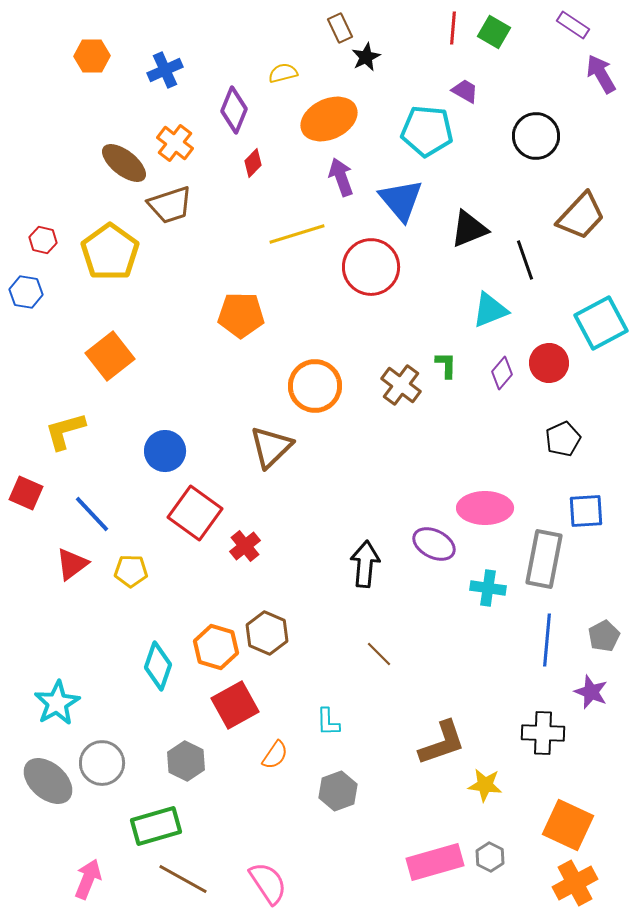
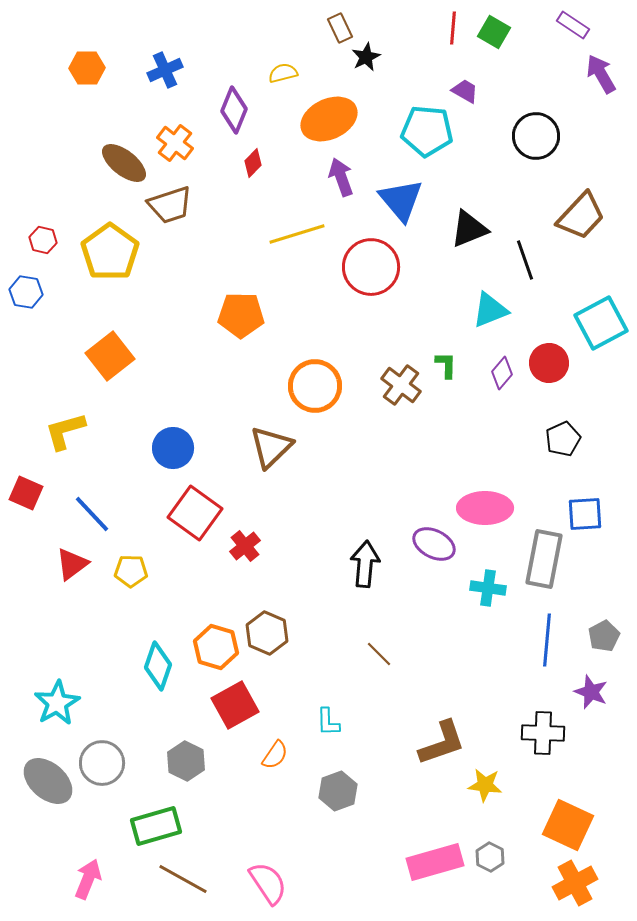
orange hexagon at (92, 56): moved 5 px left, 12 px down
blue circle at (165, 451): moved 8 px right, 3 px up
blue square at (586, 511): moved 1 px left, 3 px down
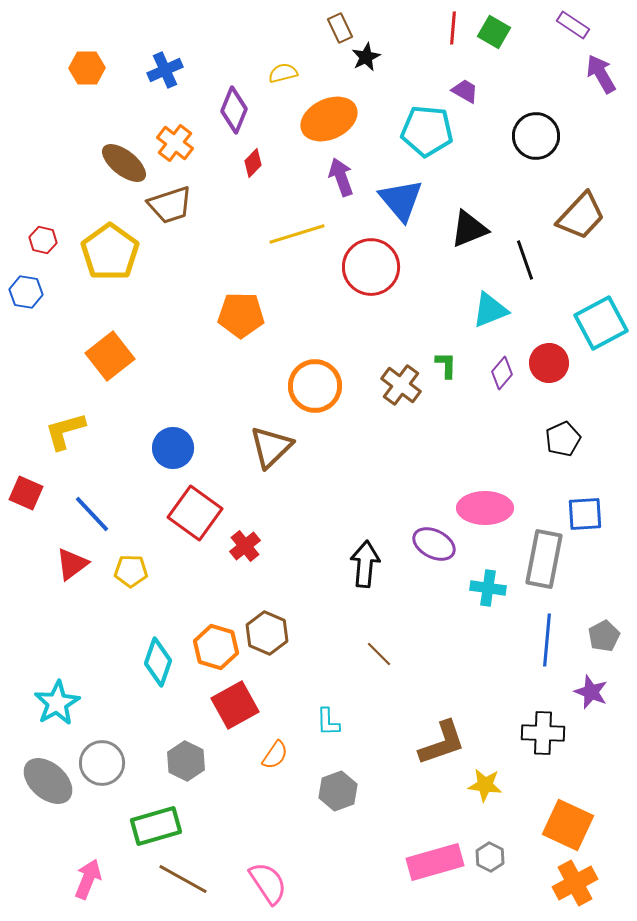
cyan diamond at (158, 666): moved 4 px up
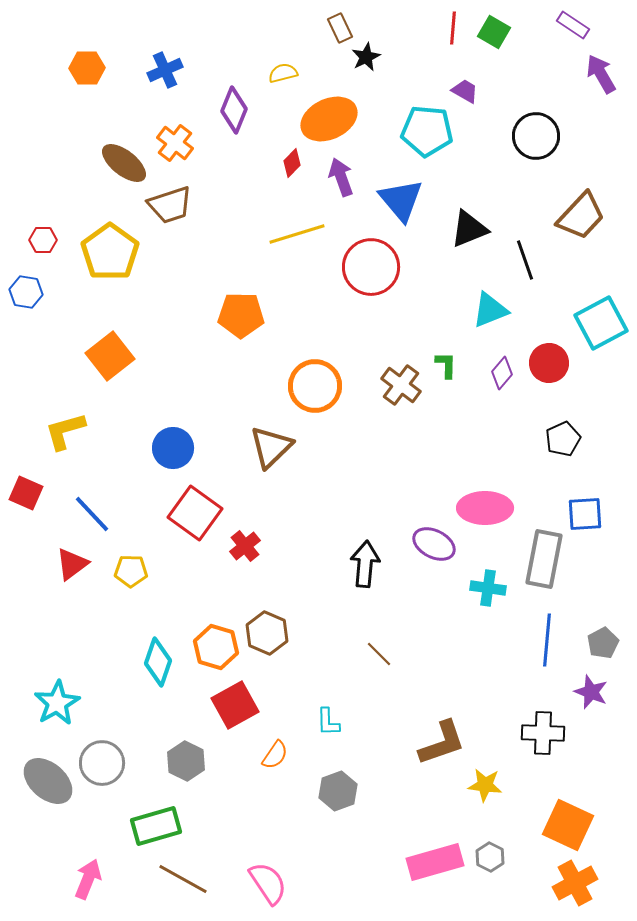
red diamond at (253, 163): moved 39 px right
red hexagon at (43, 240): rotated 12 degrees counterclockwise
gray pentagon at (604, 636): moved 1 px left, 7 px down
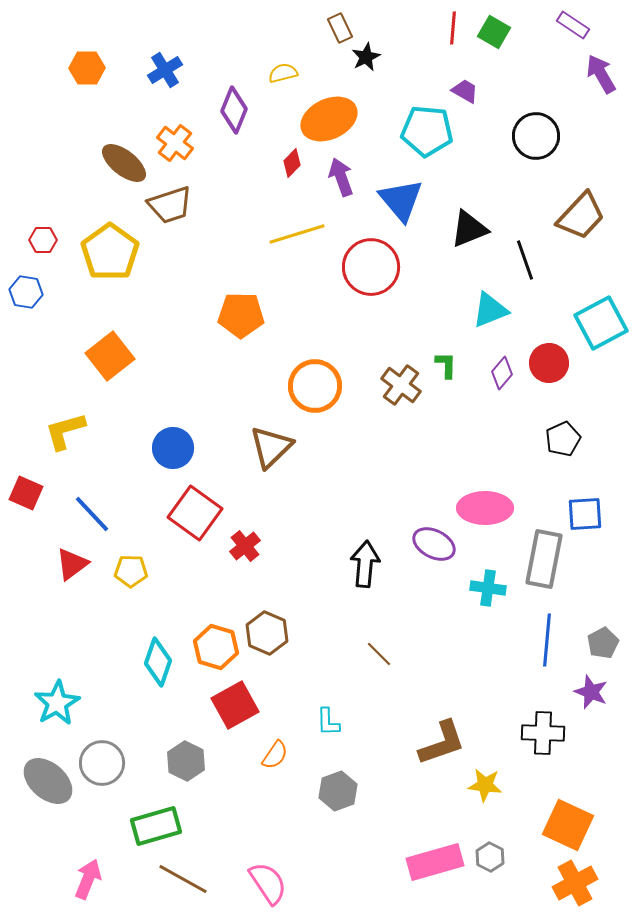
blue cross at (165, 70): rotated 8 degrees counterclockwise
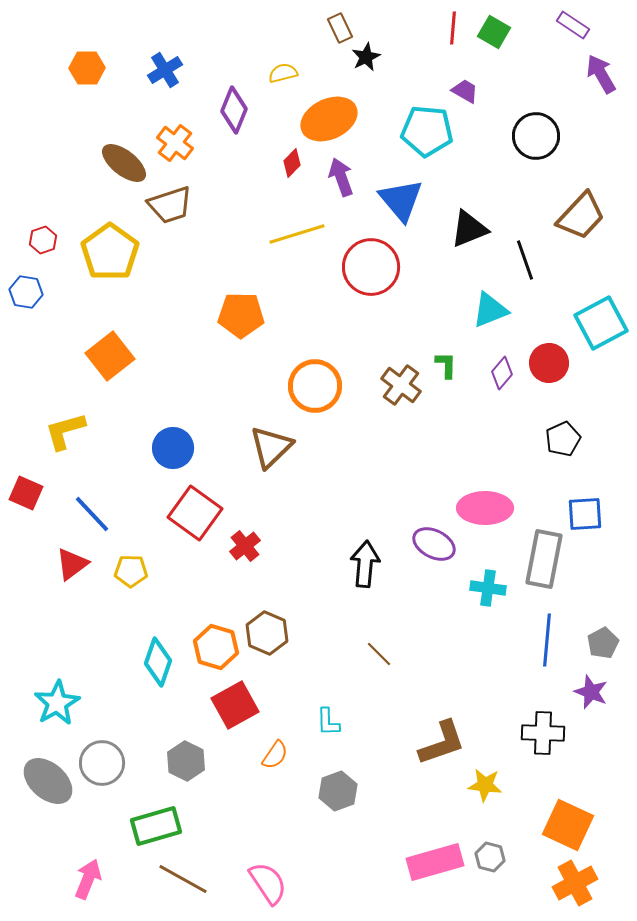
red hexagon at (43, 240): rotated 20 degrees counterclockwise
gray hexagon at (490, 857): rotated 12 degrees counterclockwise
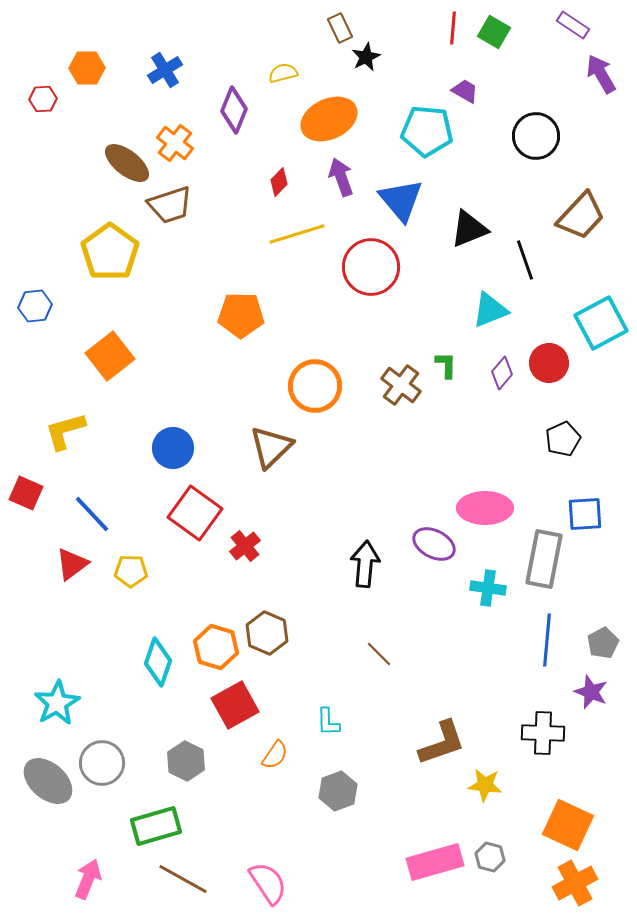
brown ellipse at (124, 163): moved 3 px right
red diamond at (292, 163): moved 13 px left, 19 px down
red hexagon at (43, 240): moved 141 px up; rotated 16 degrees clockwise
blue hexagon at (26, 292): moved 9 px right, 14 px down; rotated 16 degrees counterclockwise
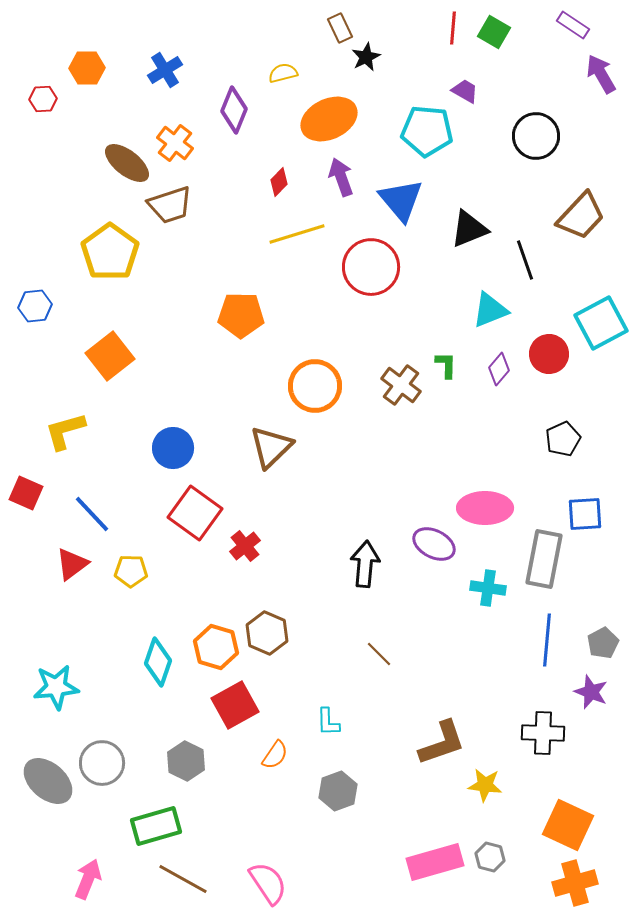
red circle at (549, 363): moved 9 px up
purple diamond at (502, 373): moved 3 px left, 4 px up
cyan star at (57, 703): moved 1 px left, 16 px up; rotated 24 degrees clockwise
orange cross at (575, 883): rotated 12 degrees clockwise
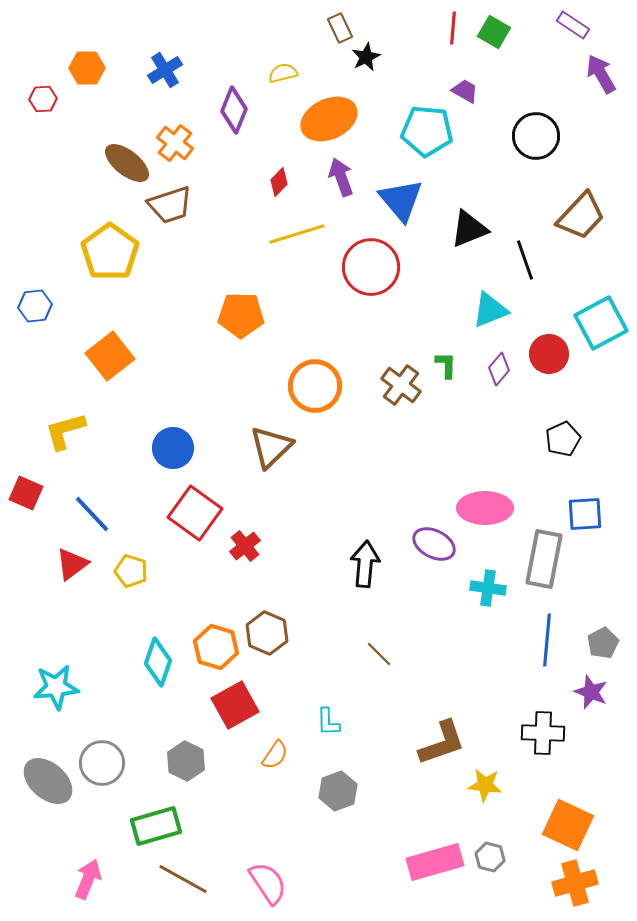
yellow pentagon at (131, 571): rotated 16 degrees clockwise
